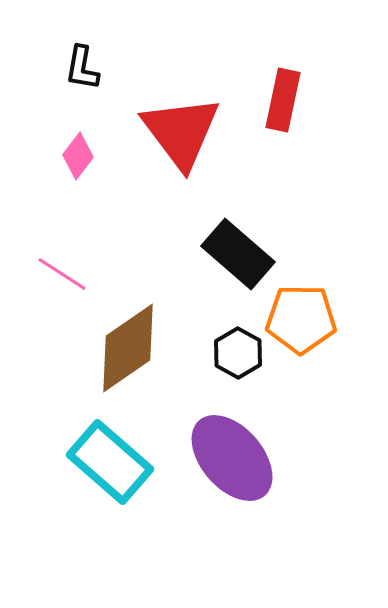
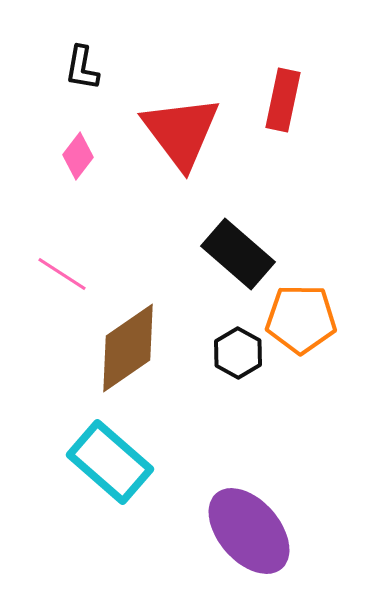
purple ellipse: moved 17 px right, 73 px down
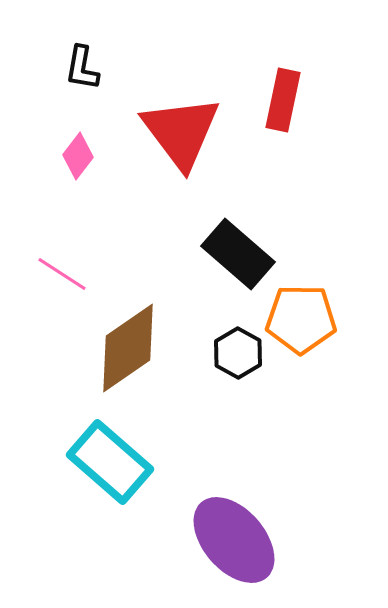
purple ellipse: moved 15 px left, 9 px down
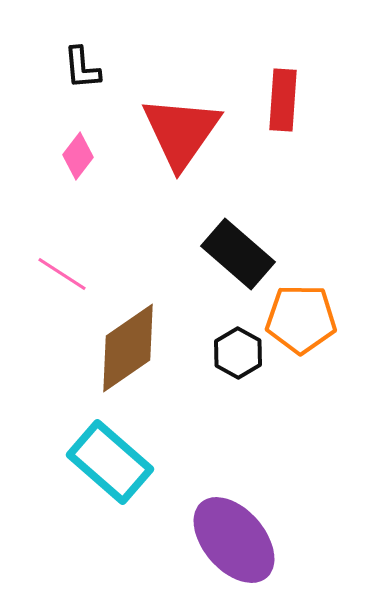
black L-shape: rotated 15 degrees counterclockwise
red rectangle: rotated 8 degrees counterclockwise
red triangle: rotated 12 degrees clockwise
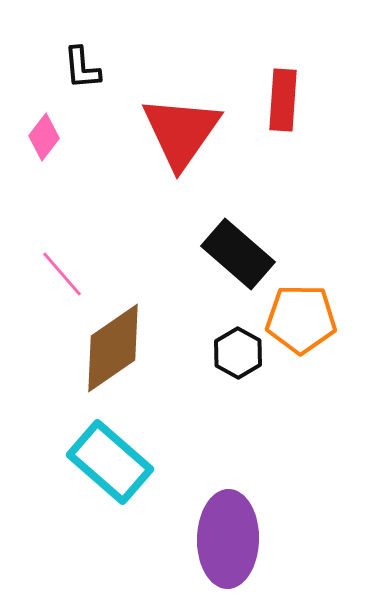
pink diamond: moved 34 px left, 19 px up
pink line: rotated 16 degrees clockwise
brown diamond: moved 15 px left
purple ellipse: moved 6 px left, 1 px up; rotated 42 degrees clockwise
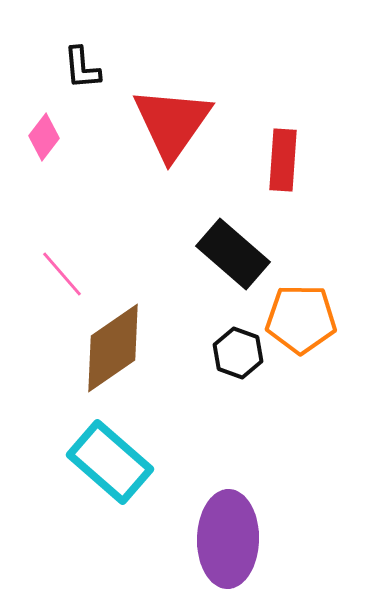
red rectangle: moved 60 px down
red triangle: moved 9 px left, 9 px up
black rectangle: moved 5 px left
black hexagon: rotated 9 degrees counterclockwise
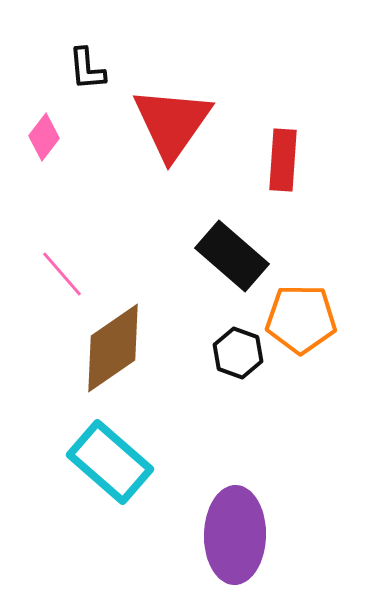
black L-shape: moved 5 px right, 1 px down
black rectangle: moved 1 px left, 2 px down
purple ellipse: moved 7 px right, 4 px up
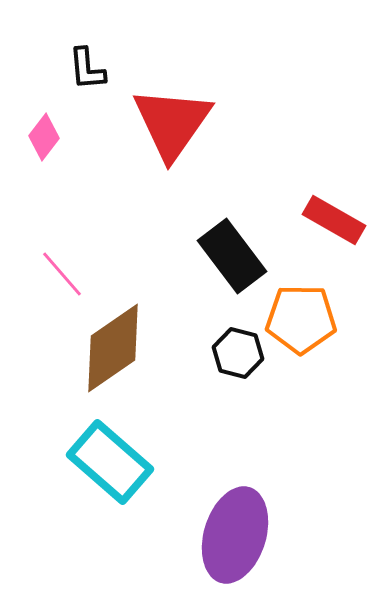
red rectangle: moved 51 px right, 60 px down; rotated 64 degrees counterclockwise
black rectangle: rotated 12 degrees clockwise
black hexagon: rotated 6 degrees counterclockwise
purple ellipse: rotated 16 degrees clockwise
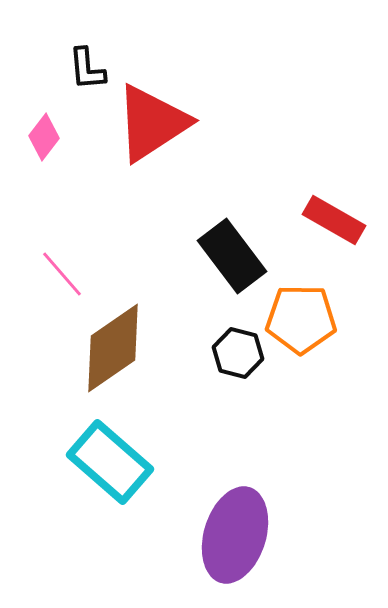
red triangle: moved 20 px left; rotated 22 degrees clockwise
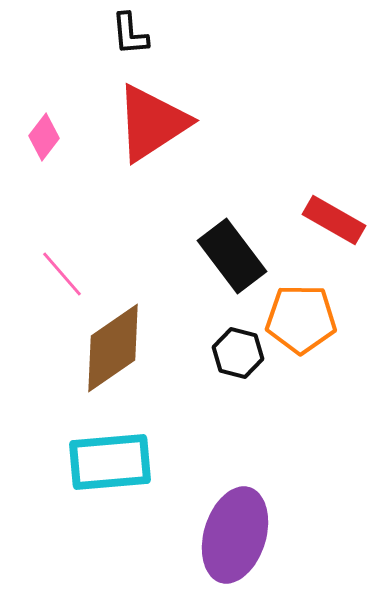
black L-shape: moved 43 px right, 35 px up
cyan rectangle: rotated 46 degrees counterclockwise
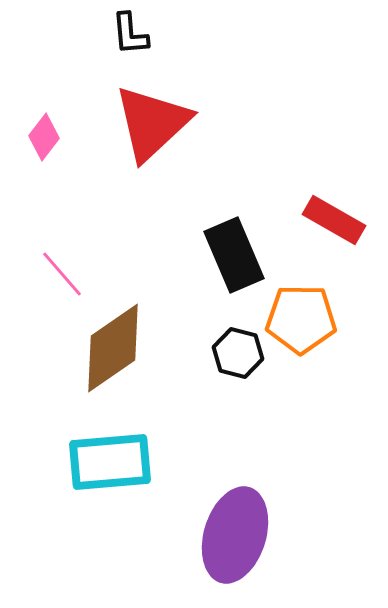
red triangle: rotated 10 degrees counterclockwise
black rectangle: moved 2 px right, 1 px up; rotated 14 degrees clockwise
